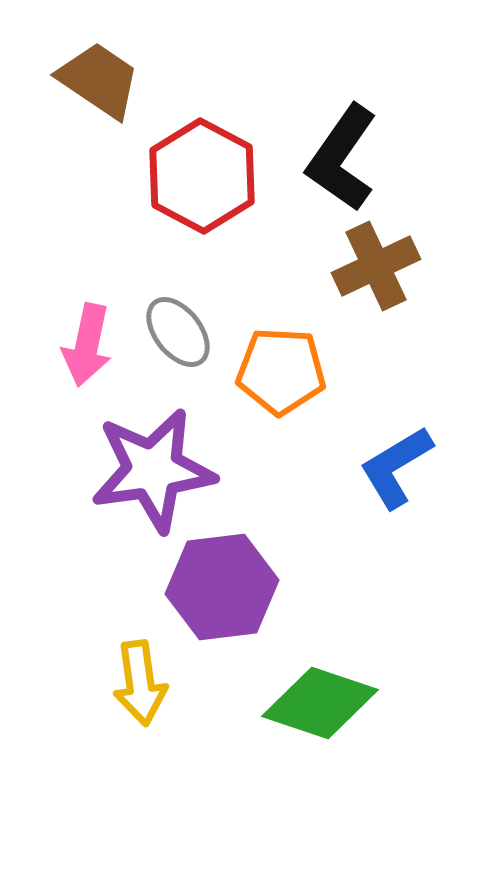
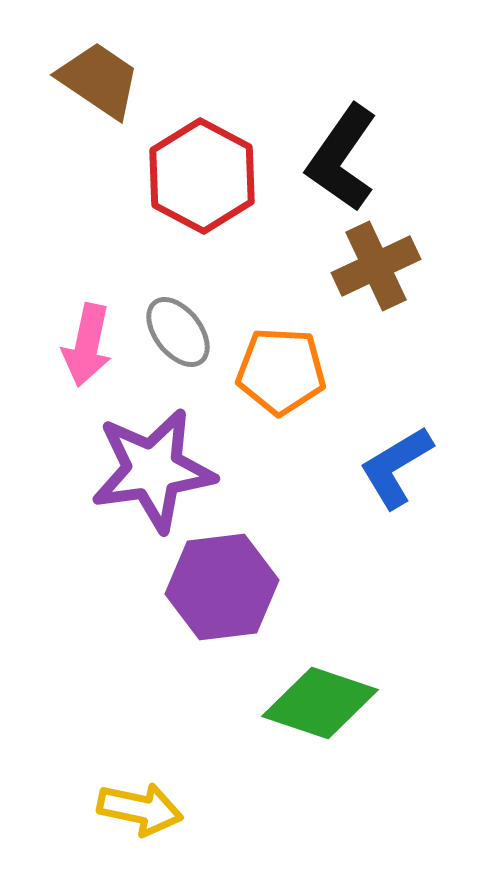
yellow arrow: moved 126 px down; rotated 70 degrees counterclockwise
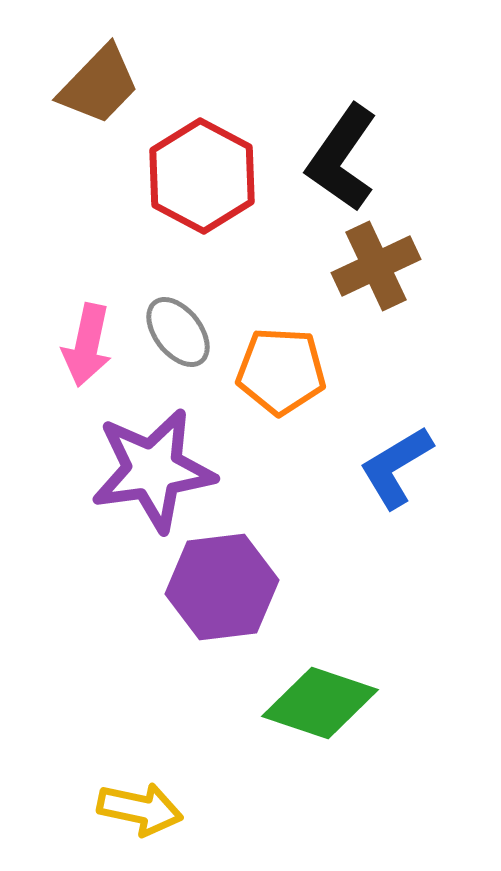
brown trapezoid: moved 5 px down; rotated 100 degrees clockwise
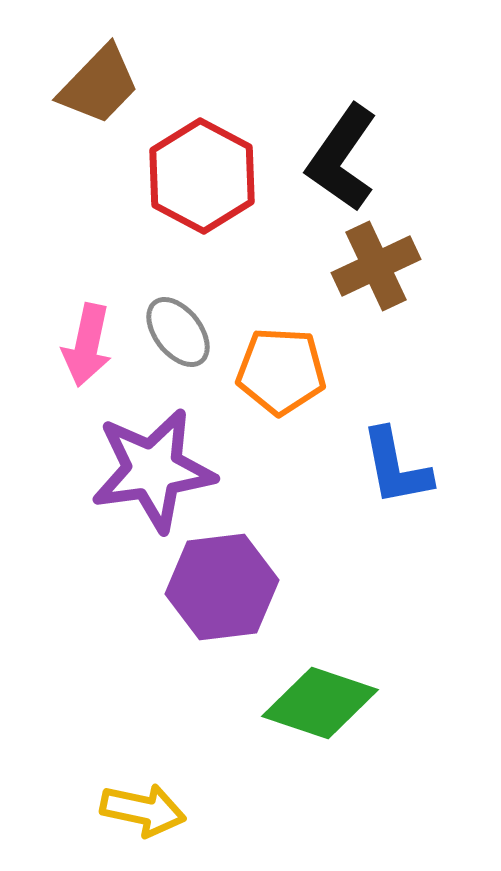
blue L-shape: rotated 70 degrees counterclockwise
yellow arrow: moved 3 px right, 1 px down
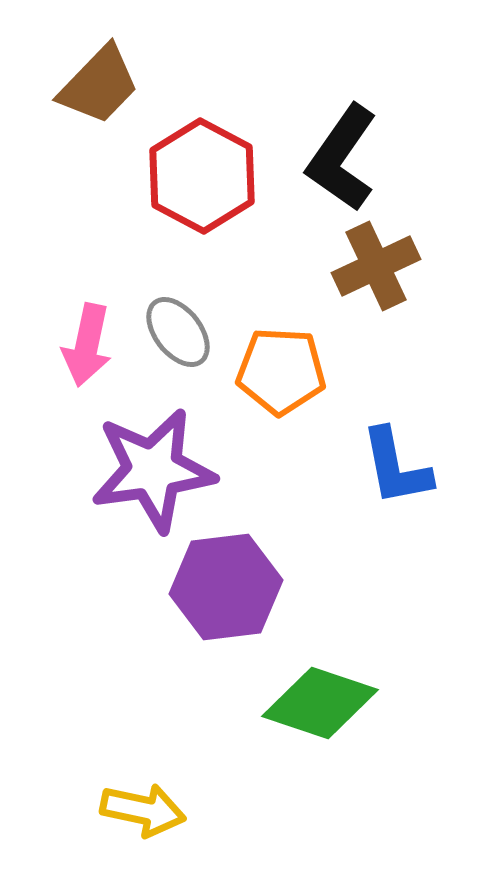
purple hexagon: moved 4 px right
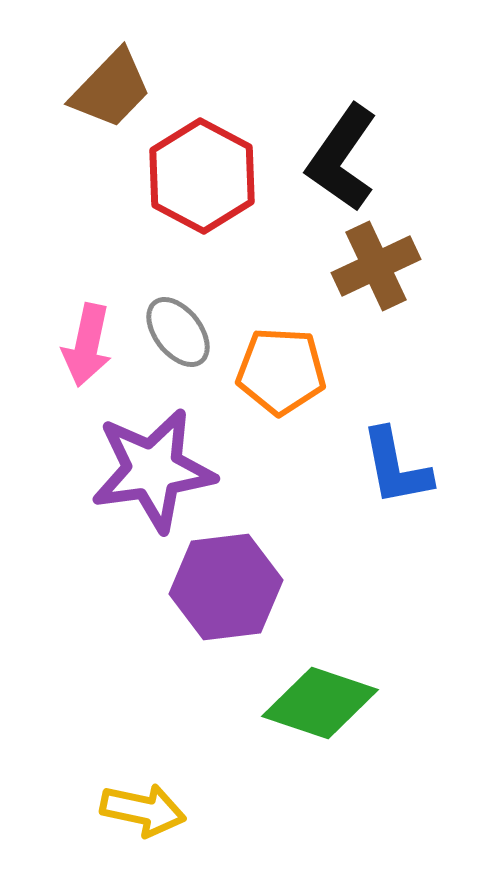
brown trapezoid: moved 12 px right, 4 px down
